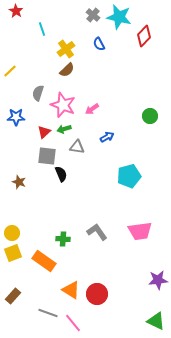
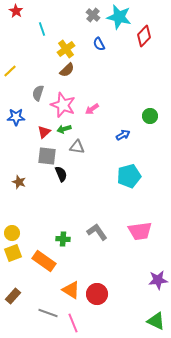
blue arrow: moved 16 px right, 2 px up
pink line: rotated 18 degrees clockwise
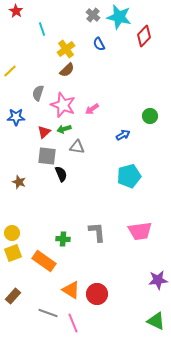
gray L-shape: rotated 30 degrees clockwise
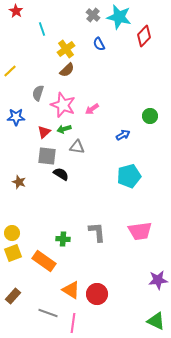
black semicircle: rotated 35 degrees counterclockwise
pink line: rotated 30 degrees clockwise
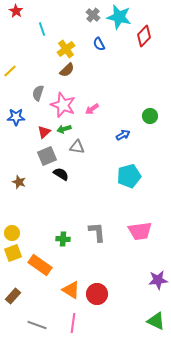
gray square: rotated 30 degrees counterclockwise
orange rectangle: moved 4 px left, 4 px down
gray line: moved 11 px left, 12 px down
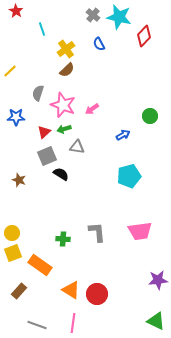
brown star: moved 2 px up
brown rectangle: moved 6 px right, 5 px up
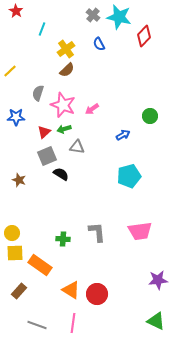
cyan line: rotated 40 degrees clockwise
yellow square: moved 2 px right; rotated 18 degrees clockwise
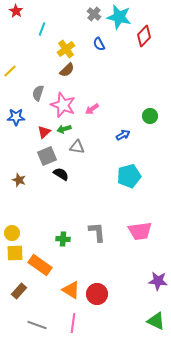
gray cross: moved 1 px right, 1 px up
purple star: moved 1 px down; rotated 12 degrees clockwise
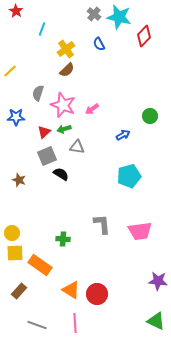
gray L-shape: moved 5 px right, 8 px up
pink line: moved 2 px right; rotated 12 degrees counterclockwise
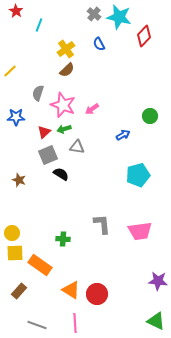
cyan line: moved 3 px left, 4 px up
gray square: moved 1 px right, 1 px up
cyan pentagon: moved 9 px right, 1 px up
